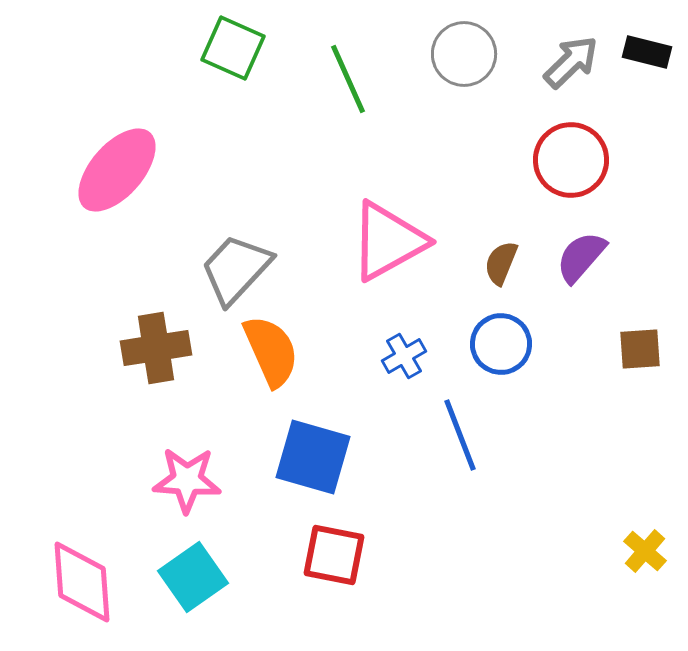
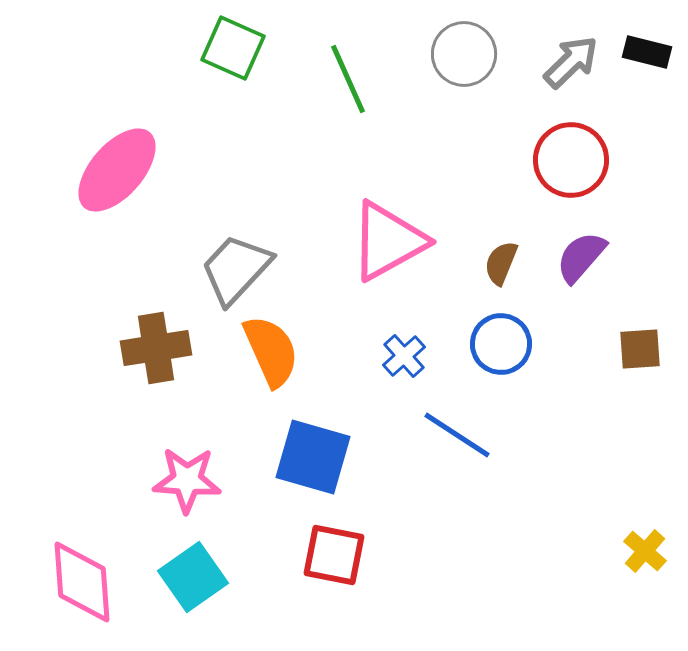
blue cross: rotated 12 degrees counterclockwise
blue line: moved 3 px left; rotated 36 degrees counterclockwise
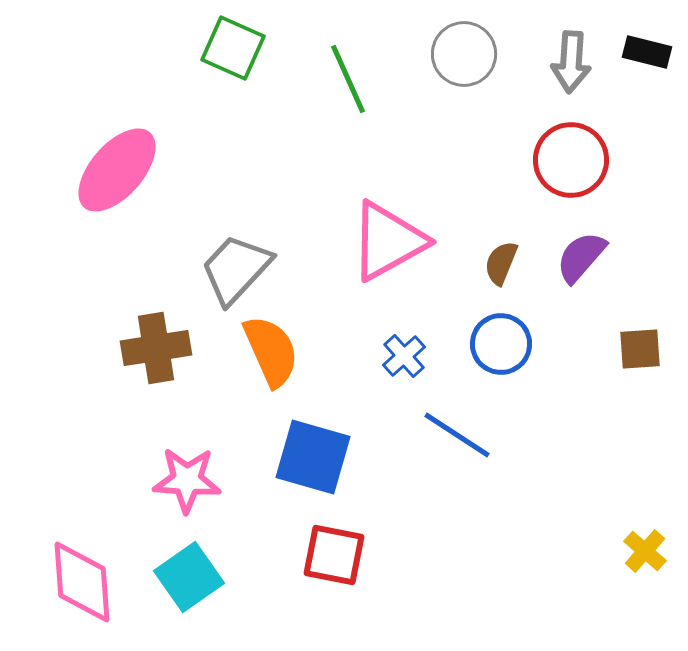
gray arrow: rotated 138 degrees clockwise
cyan square: moved 4 px left
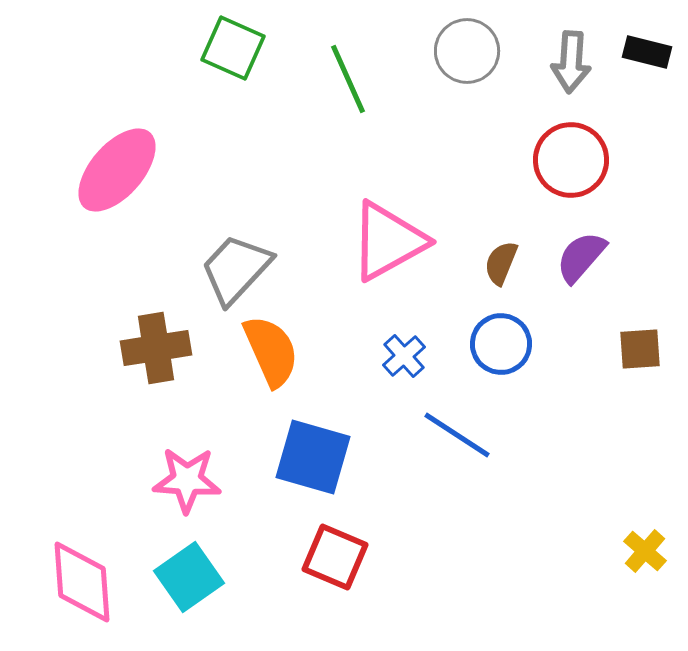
gray circle: moved 3 px right, 3 px up
red square: moved 1 px right, 2 px down; rotated 12 degrees clockwise
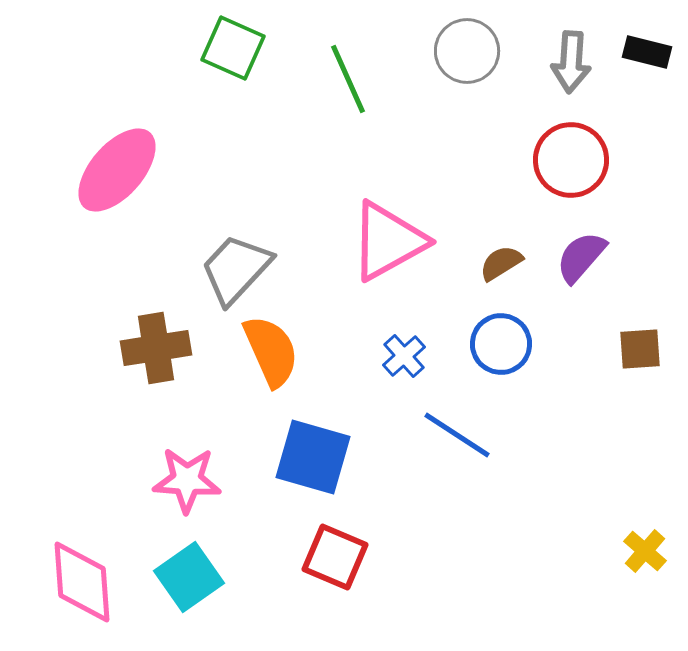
brown semicircle: rotated 36 degrees clockwise
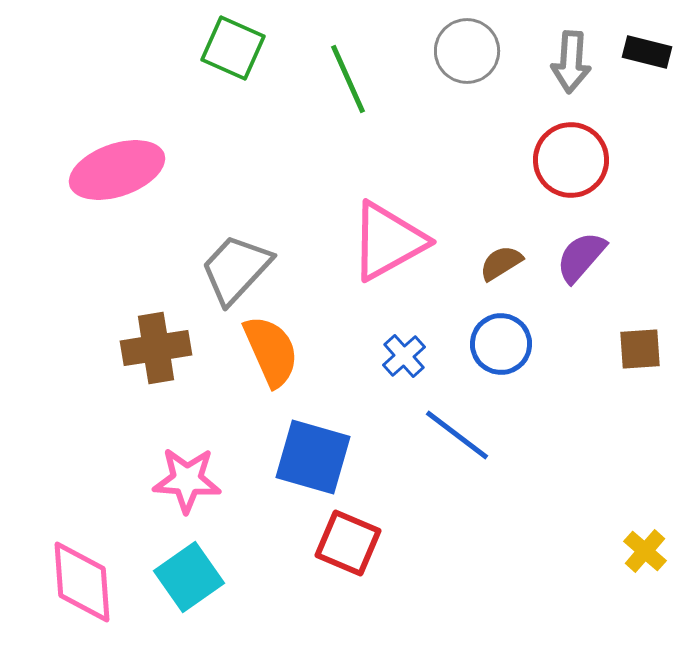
pink ellipse: rotated 30 degrees clockwise
blue line: rotated 4 degrees clockwise
red square: moved 13 px right, 14 px up
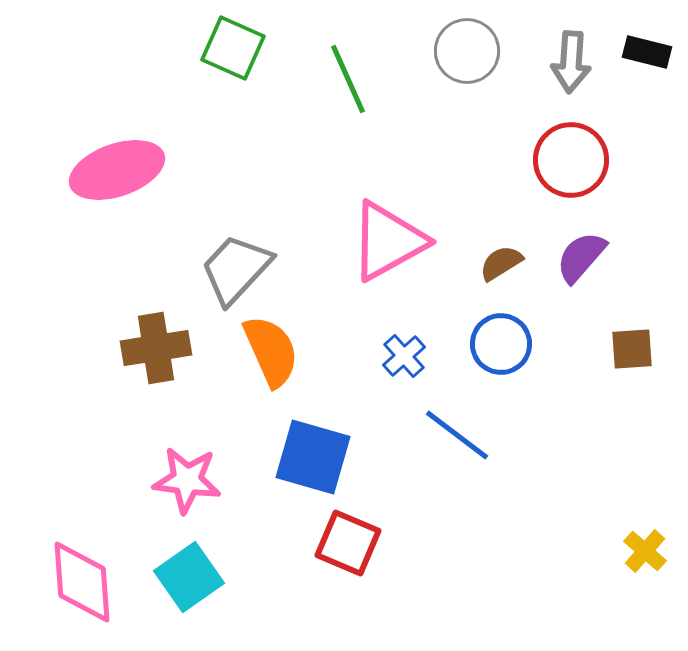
brown square: moved 8 px left
pink star: rotated 4 degrees clockwise
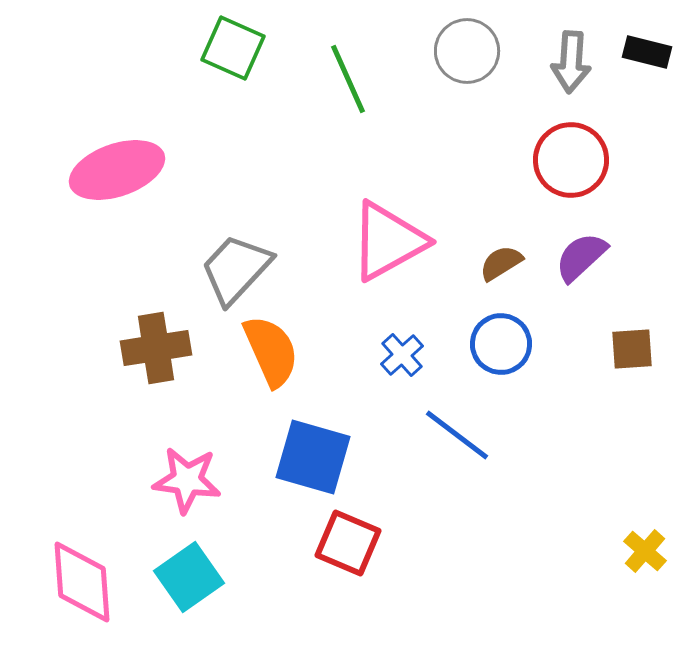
purple semicircle: rotated 6 degrees clockwise
blue cross: moved 2 px left, 1 px up
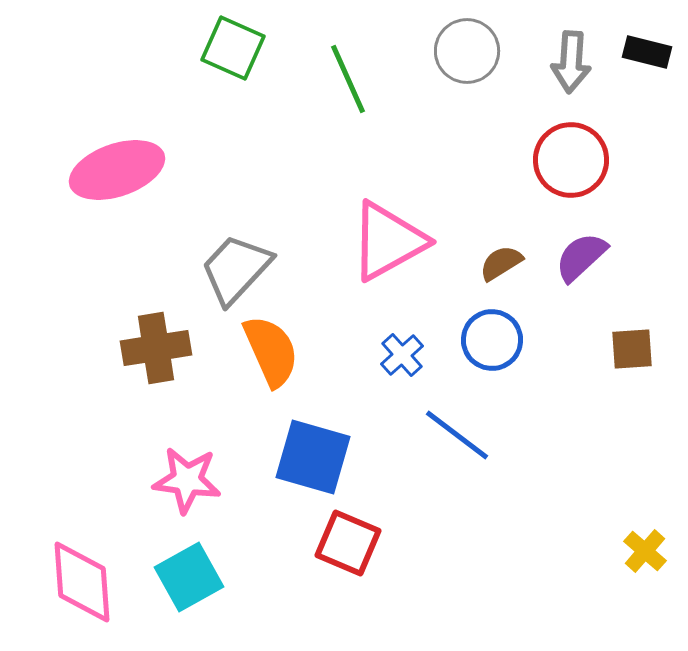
blue circle: moved 9 px left, 4 px up
cyan square: rotated 6 degrees clockwise
